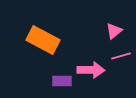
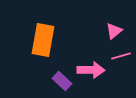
orange rectangle: rotated 72 degrees clockwise
purple rectangle: rotated 42 degrees clockwise
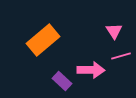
pink triangle: rotated 24 degrees counterclockwise
orange rectangle: rotated 40 degrees clockwise
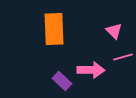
pink triangle: rotated 12 degrees counterclockwise
orange rectangle: moved 11 px right, 11 px up; rotated 52 degrees counterclockwise
pink line: moved 2 px right, 1 px down
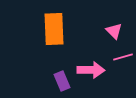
purple rectangle: rotated 24 degrees clockwise
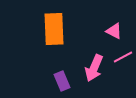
pink triangle: rotated 18 degrees counterclockwise
pink line: rotated 12 degrees counterclockwise
pink arrow: moved 3 px right, 2 px up; rotated 112 degrees clockwise
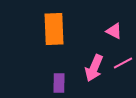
pink line: moved 6 px down
purple rectangle: moved 3 px left, 2 px down; rotated 24 degrees clockwise
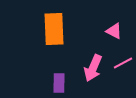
pink arrow: moved 1 px left
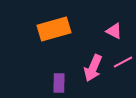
orange rectangle: rotated 76 degrees clockwise
pink line: moved 1 px up
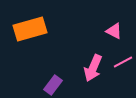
orange rectangle: moved 24 px left
purple rectangle: moved 6 px left, 2 px down; rotated 36 degrees clockwise
